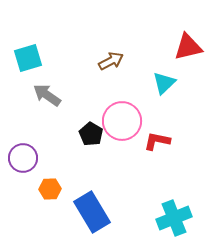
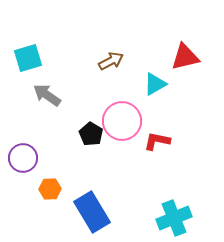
red triangle: moved 3 px left, 10 px down
cyan triangle: moved 9 px left, 1 px down; rotated 15 degrees clockwise
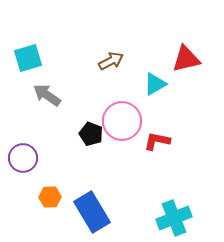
red triangle: moved 1 px right, 2 px down
black pentagon: rotated 10 degrees counterclockwise
orange hexagon: moved 8 px down
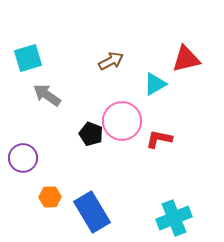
red L-shape: moved 2 px right, 2 px up
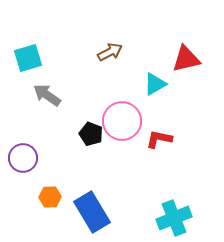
brown arrow: moved 1 px left, 9 px up
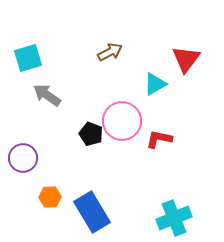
red triangle: rotated 40 degrees counterclockwise
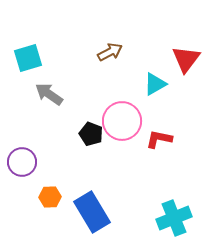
gray arrow: moved 2 px right, 1 px up
purple circle: moved 1 px left, 4 px down
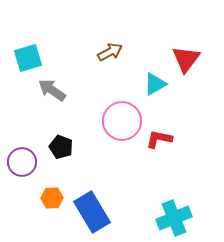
gray arrow: moved 3 px right, 4 px up
black pentagon: moved 30 px left, 13 px down
orange hexagon: moved 2 px right, 1 px down
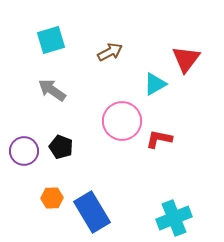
cyan square: moved 23 px right, 18 px up
purple circle: moved 2 px right, 11 px up
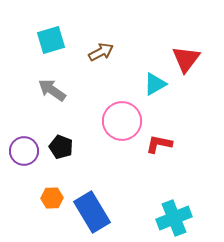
brown arrow: moved 9 px left
red L-shape: moved 5 px down
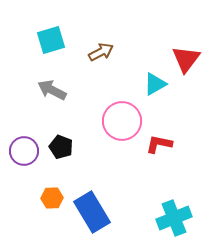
gray arrow: rotated 8 degrees counterclockwise
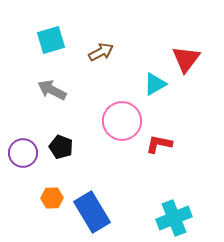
purple circle: moved 1 px left, 2 px down
